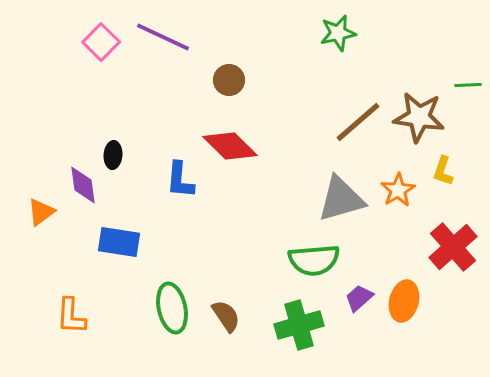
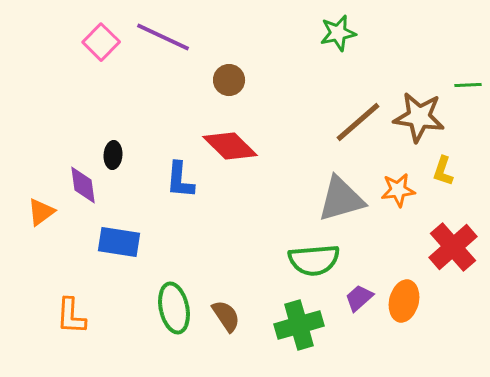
orange star: rotated 24 degrees clockwise
green ellipse: moved 2 px right
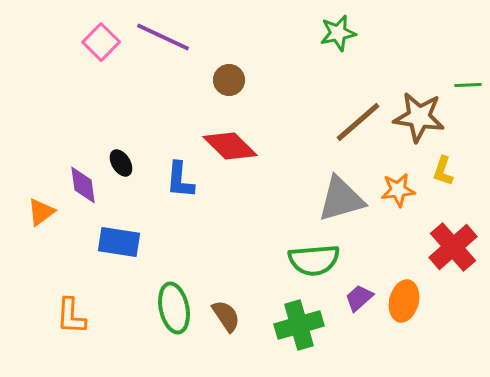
black ellipse: moved 8 px right, 8 px down; rotated 36 degrees counterclockwise
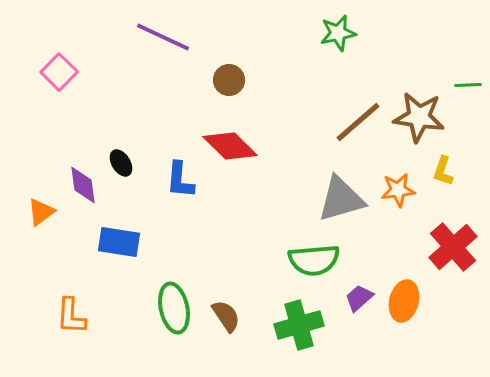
pink square: moved 42 px left, 30 px down
